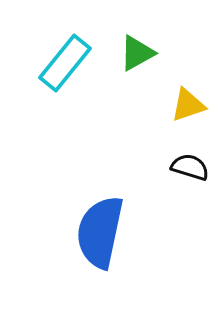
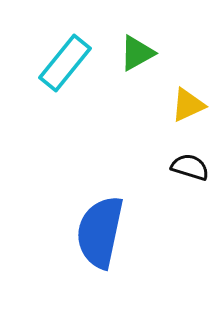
yellow triangle: rotated 6 degrees counterclockwise
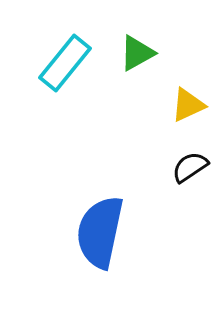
black semicircle: rotated 51 degrees counterclockwise
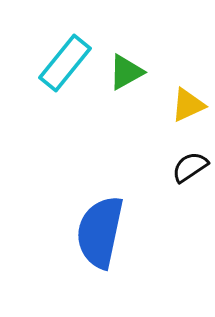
green triangle: moved 11 px left, 19 px down
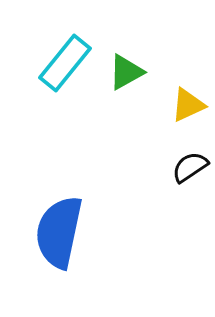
blue semicircle: moved 41 px left
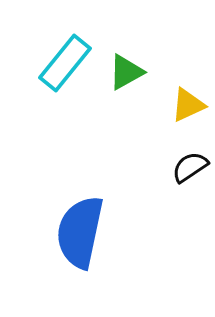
blue semicircle: moved 21 px right
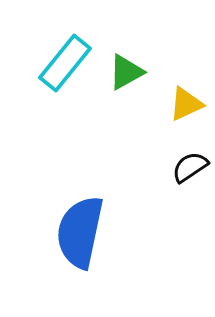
yellow triangle: moved 2 px left, 1 px up
